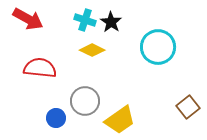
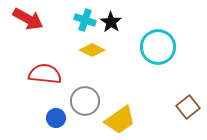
red semicircle: moved 5 px right, 6 px down
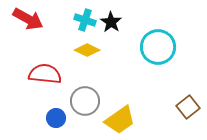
yellow diamond: moved 5 px left
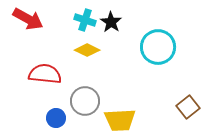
yellow trapezoid: rotated 32 degrees clockwise
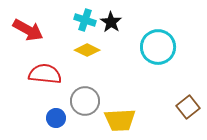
red arrow: moved 11 px down
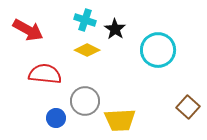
black star: moved 4 px right, 7 px down
cyan circle: moved 3 px down
brown square: rotated 10 degrees counterclockwise
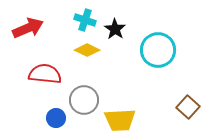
red arrow: moved 2 px up; rotated 52 degrees counterclockwise
gray circle: moved 1 px left, 1 px up
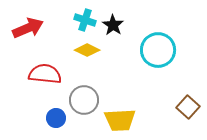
black star: moved 2 px left, 4 px up
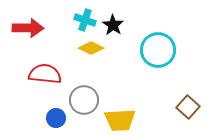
red arrow: rotated 24 degrees clockwise
yellow diamond: moved 4 px right, 2 px up
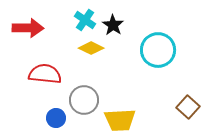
cyan cross: rotated 15 degrees clockwise
